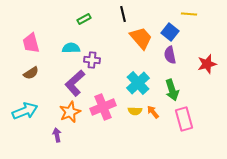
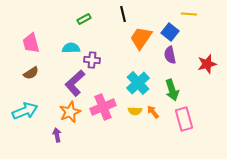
orange trapezoid: rotated 105 degrees counterclockwise
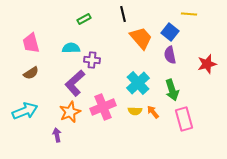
orange trapezoid: rotated 105 degrees clockwise
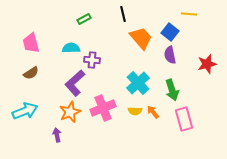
pink cross: moved 1 px down
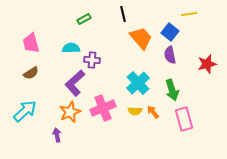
yellow line: rotated 14 degrees counterclockwise
cyan arrow: rotated 20 degrees counterclockwise
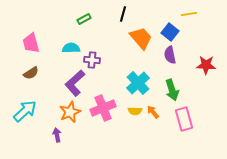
black line: rotated 28 degrees clockwise
red star: moved 1 px left, 1 px down; rotated 18 degrees clockwise
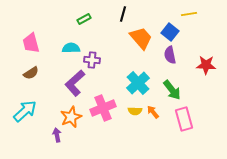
green arrow: rotated 20 degrees counterclockwise
orange star: moved 1 px right, 5 px down
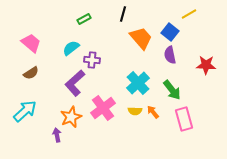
yellow line: rotated 21 degrees counterclockwise
pink trapezoid: rotated 145 degrees clockwise
cyan semicircle: rotated 36 degrees counterclockwise
pink cross: rotated 15 degrees counterclockwise
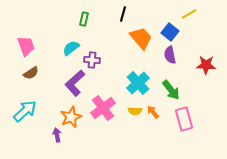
green rectangle: rotated 48 degrees counterclockwise
pink trapezoid: moved 5 px left, 3 px down; rotated 30 degrees clockwise
green arrow: moved 1 px left
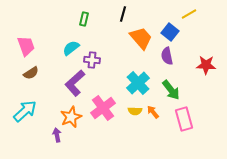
purple semicircle: moved 3 px left, 1 px down
